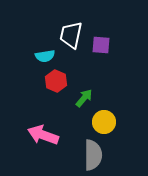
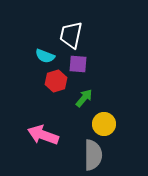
purple square: moved 23 px left, 19 px down
cyan semicircle: rotated 30 degrees clockwise
red hexagon: rotated 20 degrees clockwise
yellow circle: moved 2 px down
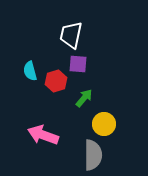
cyan semicircle: moved 15 px left, 15 px down; rotated 54 degrees clockwise
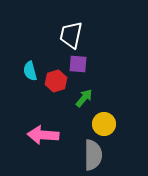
pink arrow: rotated 16 degrees counterclockwise
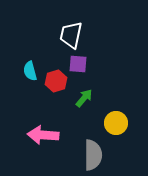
yellow circle: moved 12 px right, 1 px up
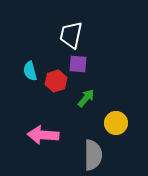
green arrow: moved 2 px right
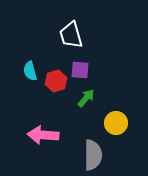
white trapezoid: rotated 28 degrees counterclockwise
purple square: moved 2 px right, 6 px down
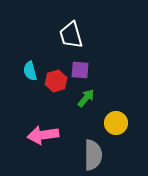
pink arrow: rotated 12 degrees counterclockwise
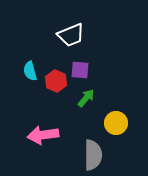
white trapezoid: rotated 96 degrees counterclockwise
red hexagon: rotated 20 degrees counterclockwise
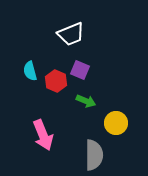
white trapezoid: moved 1 px up
purple square: rotated 18 degrees clockwise
green arrow: moved 3 px down; rotated 72 degrees clockwise
pink arrow: rotated 104 degrees counterclockwise
gray semicircle: moved 1 px right
